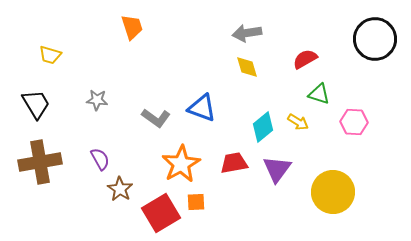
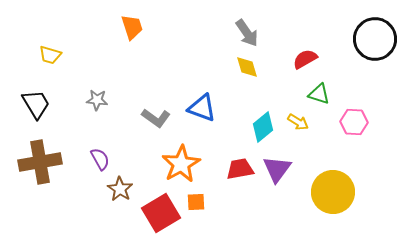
gray arrow: rotated 116 degrees counterclockwise
red trapezoid: moved 6 px right, 6 px down
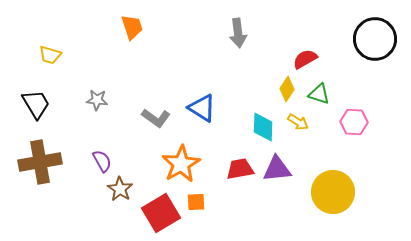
gray arrow: moved 9 px left; rotated 28 degrees clockwise
yellow diamond: moved 40 px right, 22 px down; rotated 50 degrees clockwise
blue triangle: rotated 12 degrees clockwise
cyan diamond: rotated 48 degrees counterclockwise
purple semicircle: moved 2 px right, 2 px down
purple triangle: rotated 48 degrees clockwise
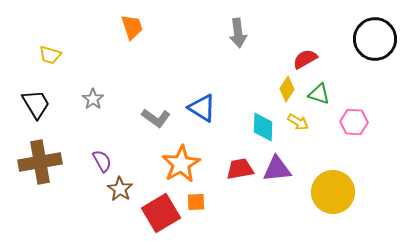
gray star: moved 4 px left, 1 px up; rotated 30 degrees clockwise
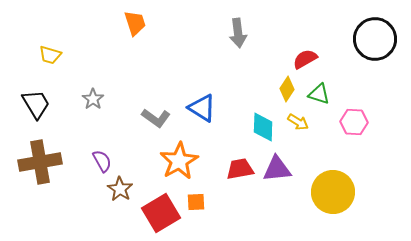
orange trapezoid: moved 3 px right, 4 px up
orange star: moved 2 px left, 3 px up
